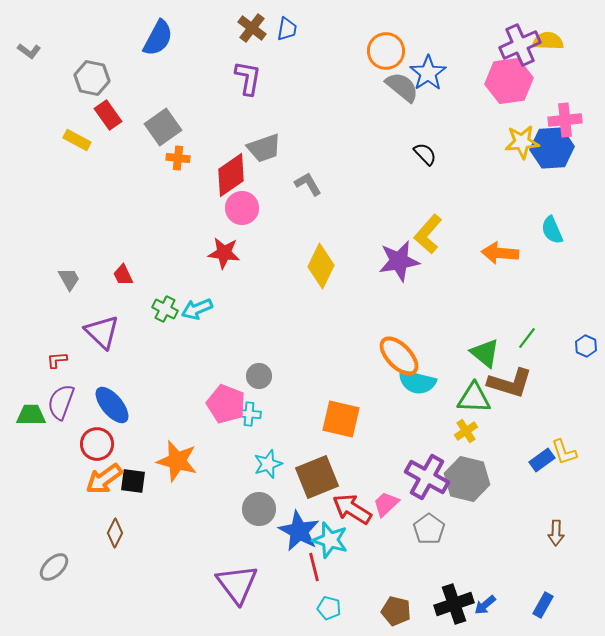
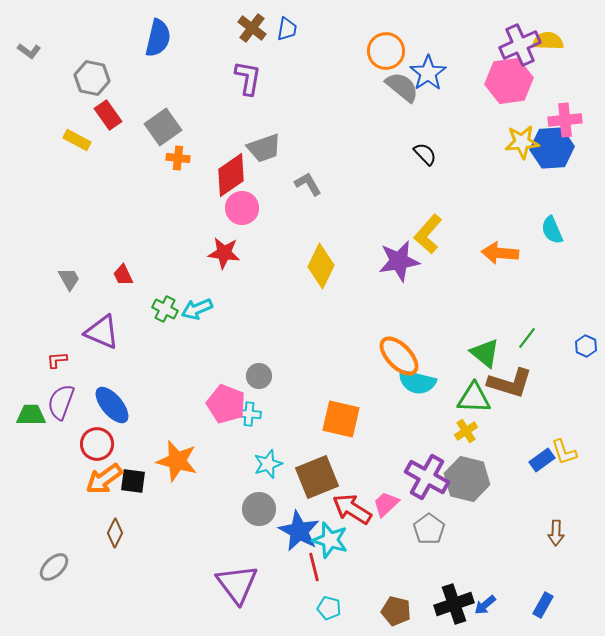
blue semicircle at (158, 38): rotated 15 degrees counterclockwise
purple triangle at (102, 332): rotated 21 degrees counterclockwise
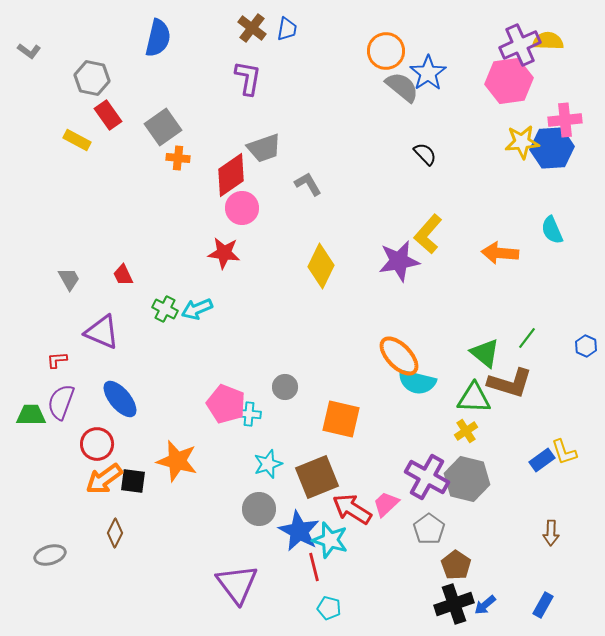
gray circle at (259, 376): moved 26 px right, 11 px down
blue ellipse at (112, 405): moved 8 px right, 6 px up
brown arrow at (556, 533): moved 5 px left
gray ellipse at (54, 567): moved 4 px left, 12 px up; rotated 28 degrees clockwise
brown pentagon at (396, 611): moved 60 px right, 46 px up; rotated 20 degrees clockwise
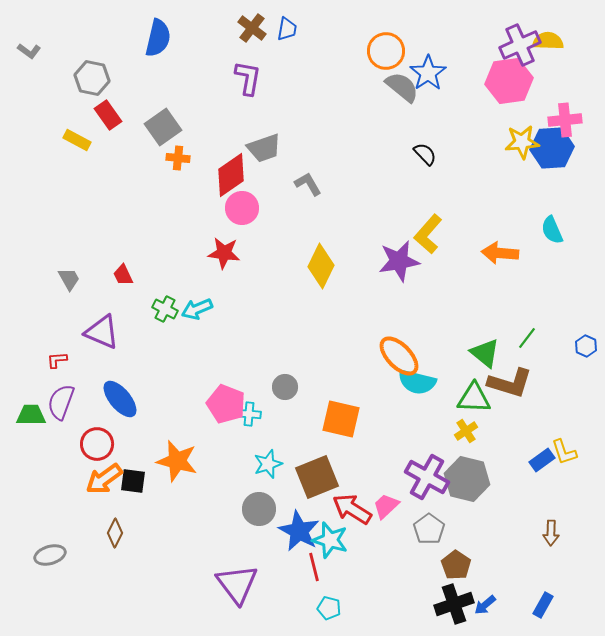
pink trapezoid at (386, 504): moved 2 px down
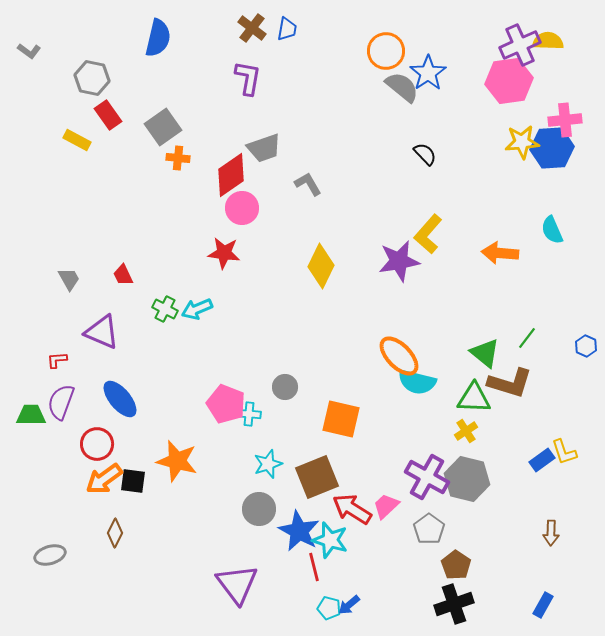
blue arrow at (485, 605): moved 136 px left
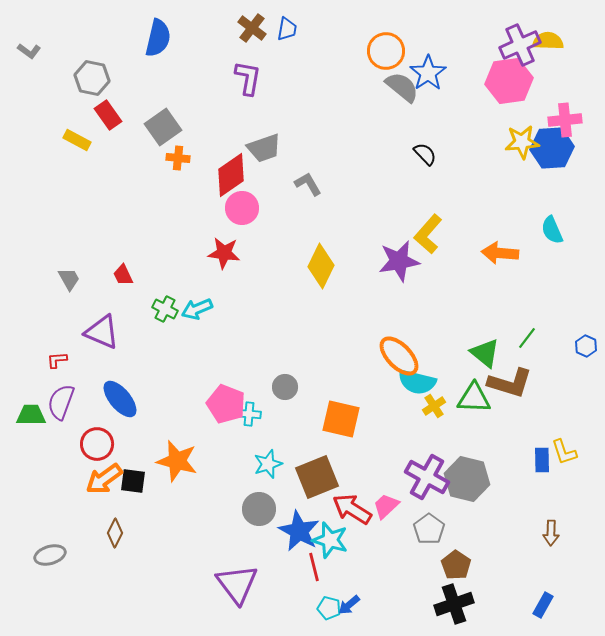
yellow cross at (466, 431): moved 32 px left, 25 px up
blue rectangle at (542, 460): rotated 55 degrees counterclockwise
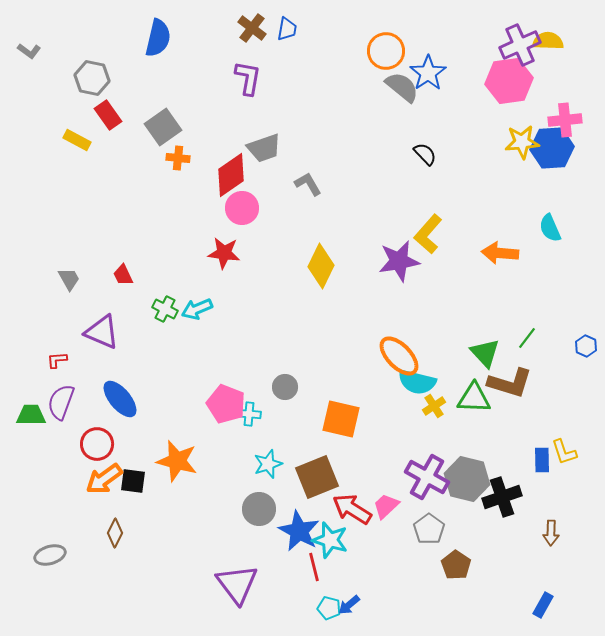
cyan semicircle at (552, 230): moved 2 px left, 2 px up
green triangle at (485, 353): rotated 8 degrees clockwise
black cross at (454, 604): moved 48 px right, 107 px up
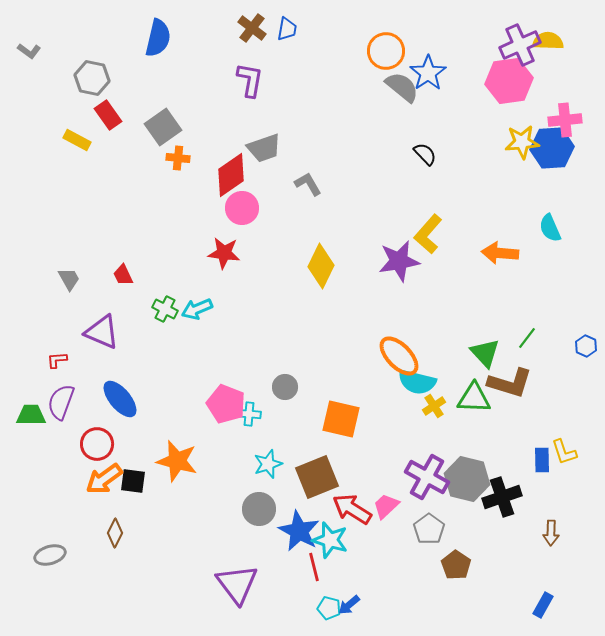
purple L-shape at (248, 78): moved 2 px right, 2 px down
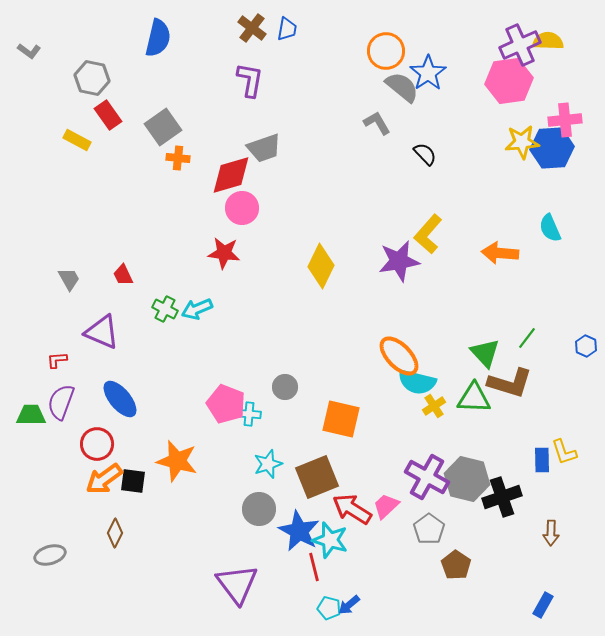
red diamond at (231, 175): rotated 18 degrees clockwise
gray L-shape at (308, 184): moved 69 px right, 61 px up
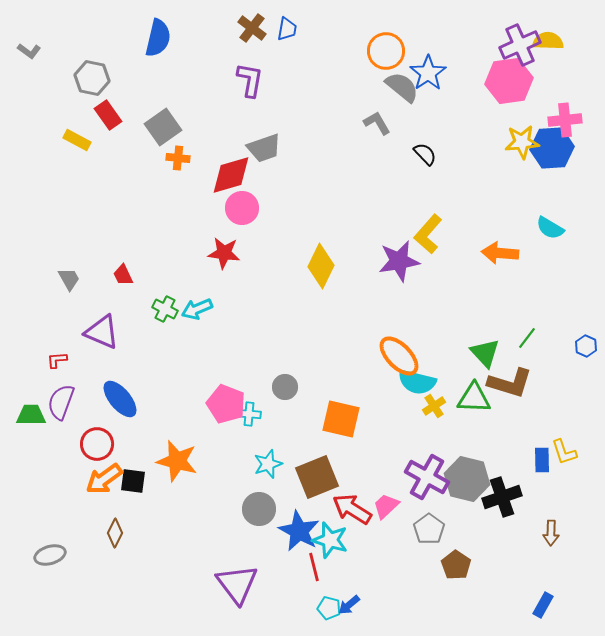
cyan semicircle at (550, 228): rotated 36 degrees counterclockwise
